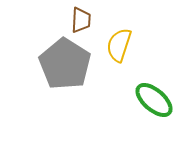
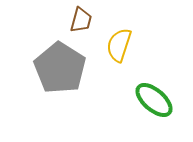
brown trapezoid: rotated 12 degrees clockwise
gray pentagon: moved 5 px left, 4 px down
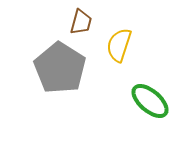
brown trapezoid: moved 2 px down
green ellipse: moved 4 px left, 1 px down
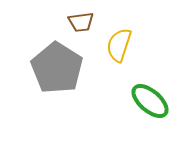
brown trapezoid: rotated 68 degrees clockwise
gray pentagon: moved 3 px left
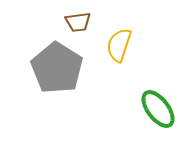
brown trapezoid: moved 3 px left
green ellipse: moved 8 px right, 8 px down; rotated 12 degrees clockwise
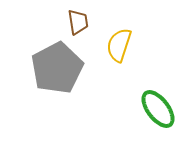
brown trapezoid: rotated 92 degrees counterclockwise
gray pentagon: rotated 12 degrees clockwise
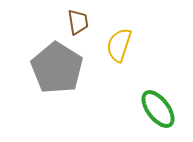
gray pentagon: rotated 12 degrees counterclockwise
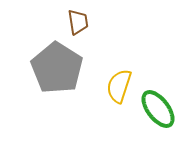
yellow semicircle: moved 41 px down
